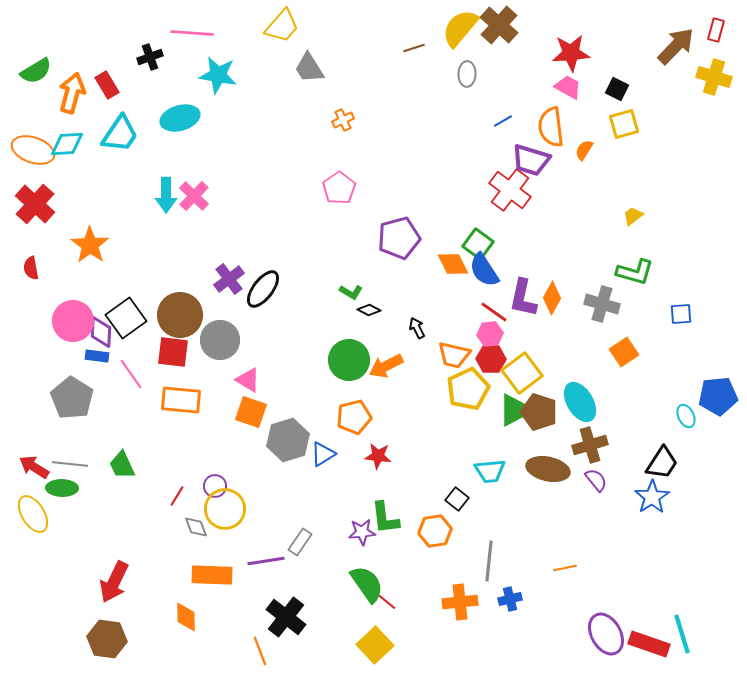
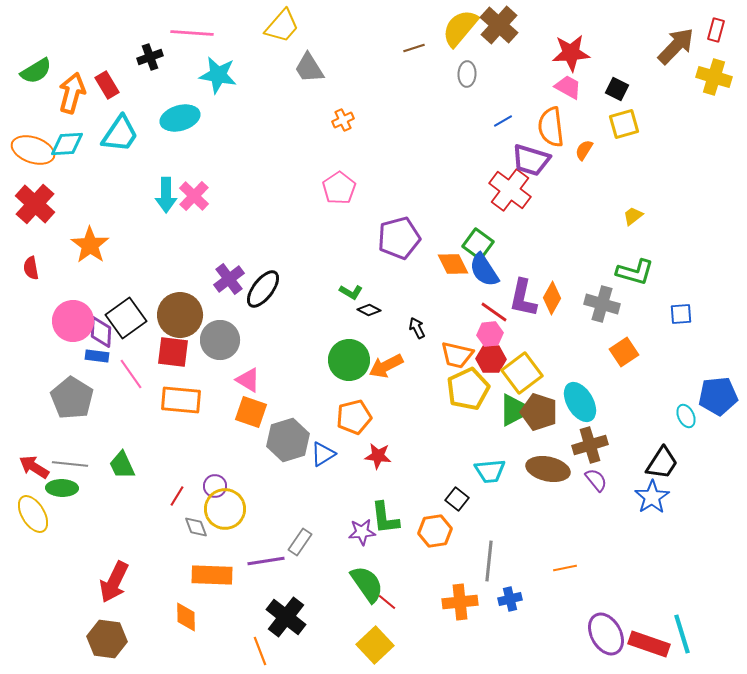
orange trapezoid at (454, 355): moved 3 px right
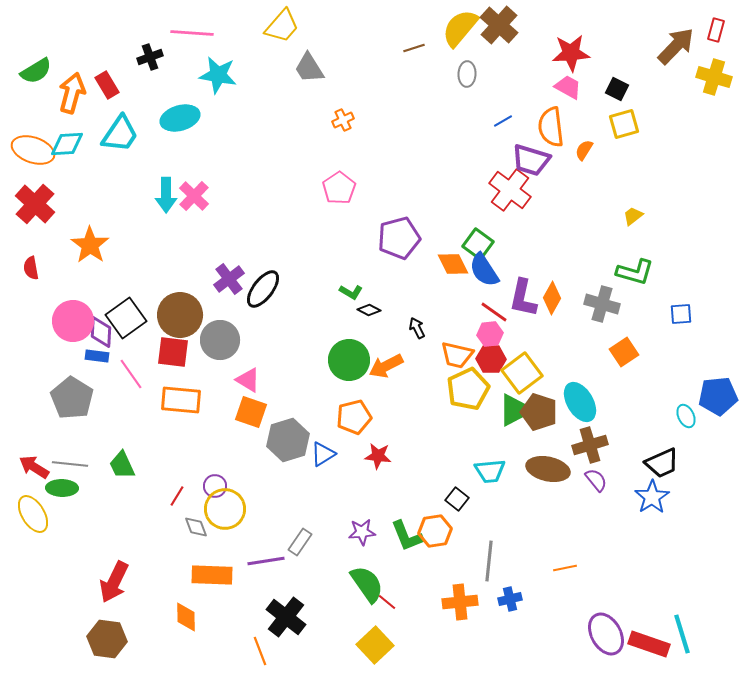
black trapezoid at (662, 463): rotated 33 degrees clockwise
green L-shape at (385, 518): moved 22 px right, 18 px down; rotated 15 degrees counterclockwise
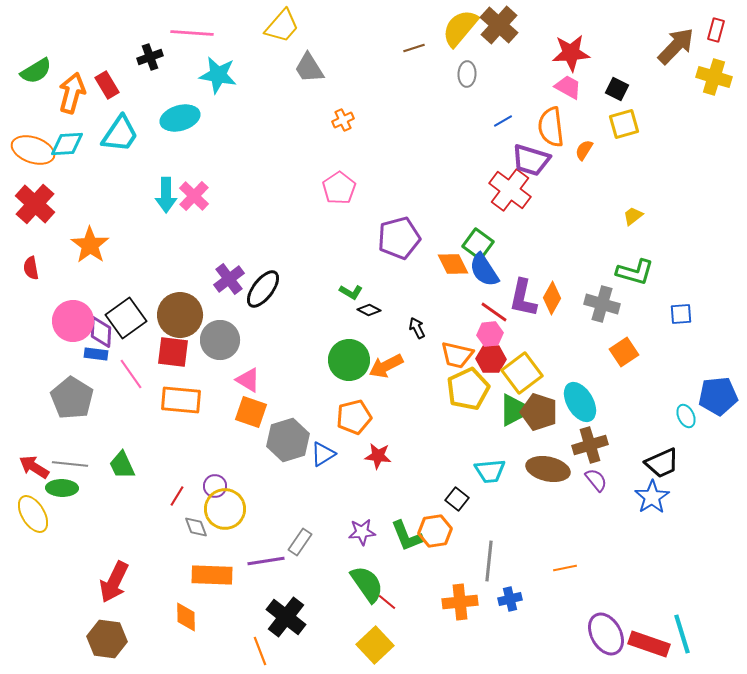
blue rectangle at (97, 356): moved 1 px left, 2 px up
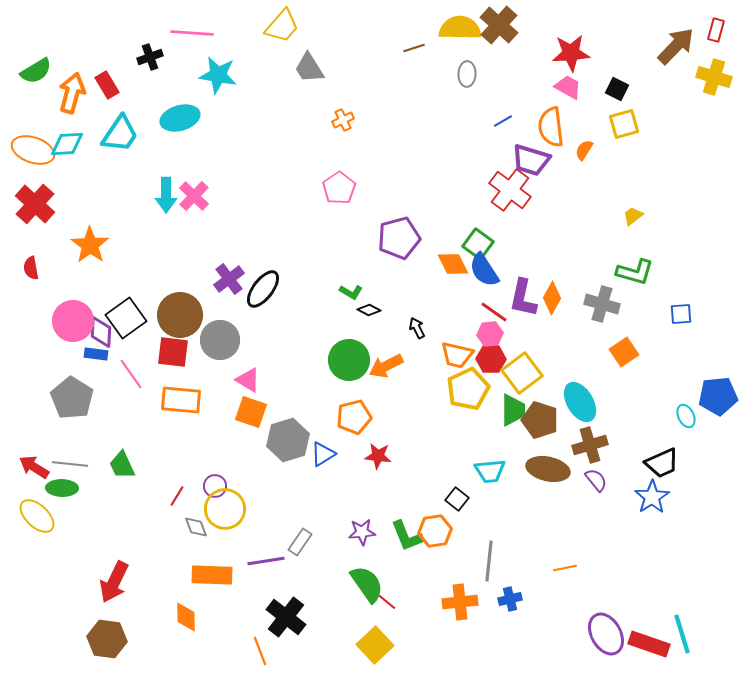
yellow semicircle at (460, 28): rotated 51 degrees clockwise
brown pentagon at (539, 412): moved 1 px right, 8 px down
yellow ellipse at (33, 514): moved 4 px right, 2 px down; rotated 15 degrees counterclockwise
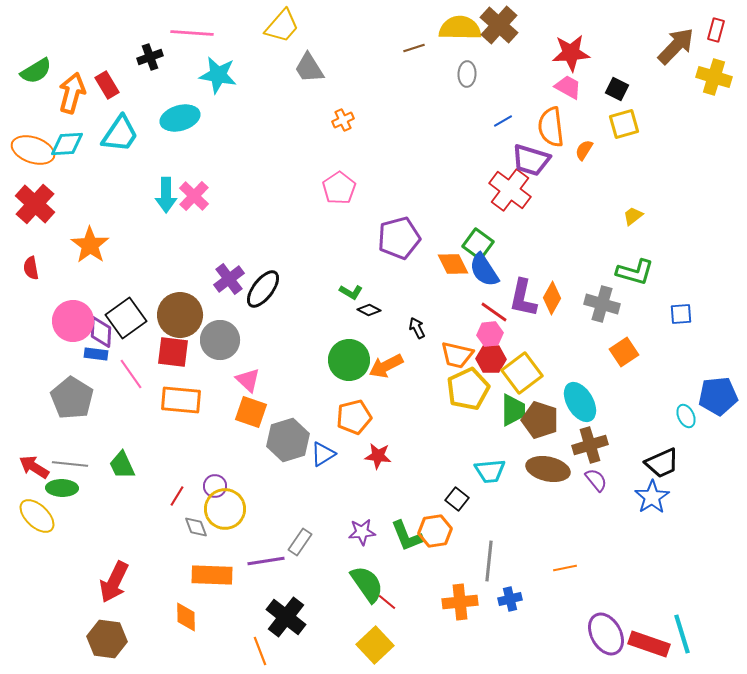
pink triangle at (248, 380): rotated 12 degrees clockwise
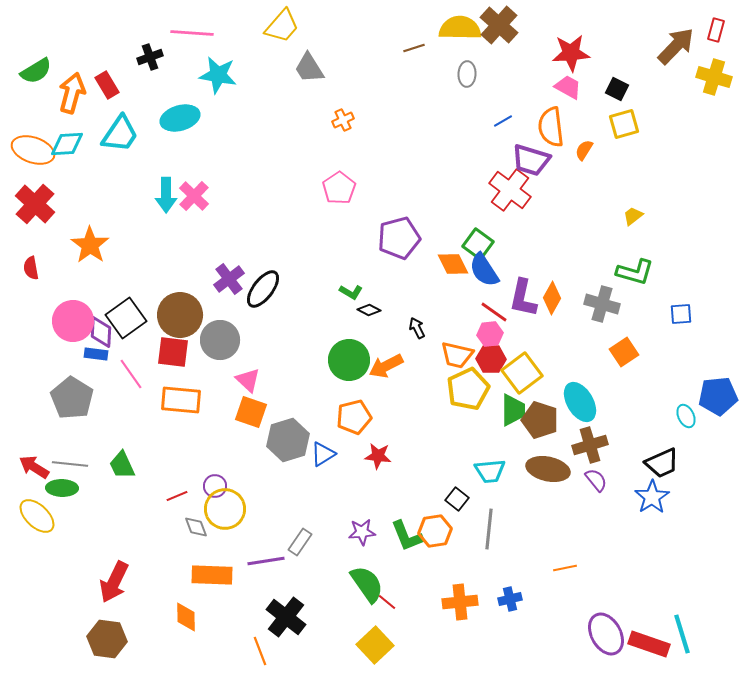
red line at (177, 496): rotated 35 degrees clockwise
gray line at (489, 561): moved 32 px up
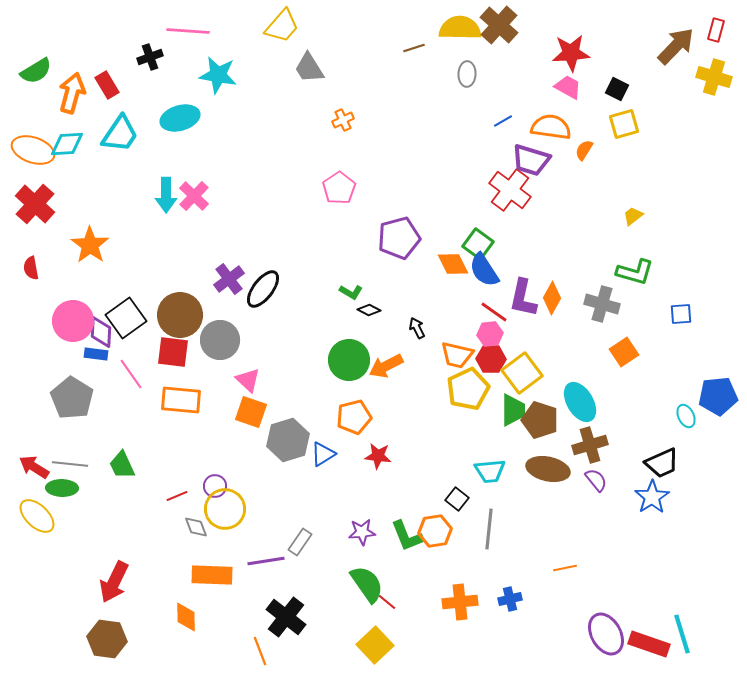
pink line at (192, 33): moved 4 px left, 2 px up
orange semicircle at (551, 127): rotated 105 degrees clockwise
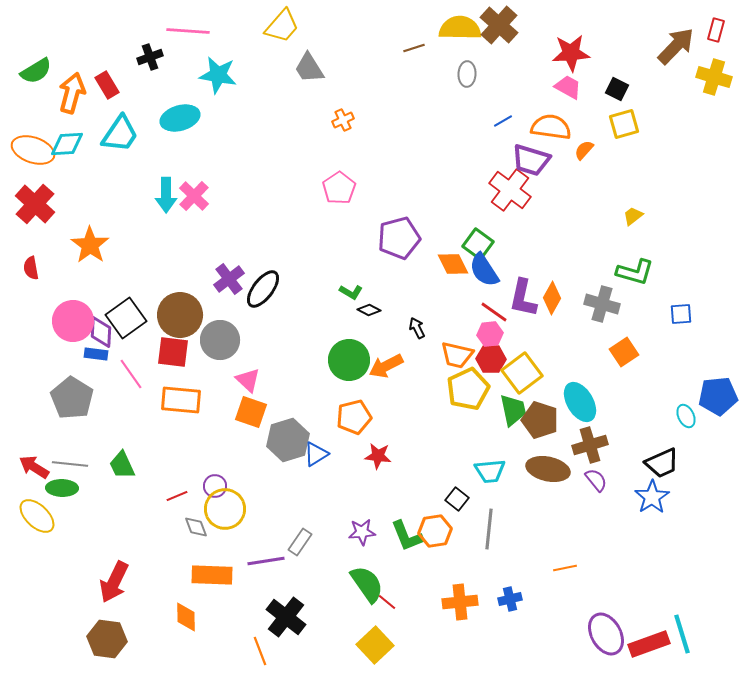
orange semicircle at (584, 150): rotated 10 degrees clockwise
green trapezoid at (513, 410): rotated 12 degrees counterclockwise
blue triangle at (323, 454): moved 7 px left
red rectangle at (649, 644): rotated 39 degrees counterclockwise
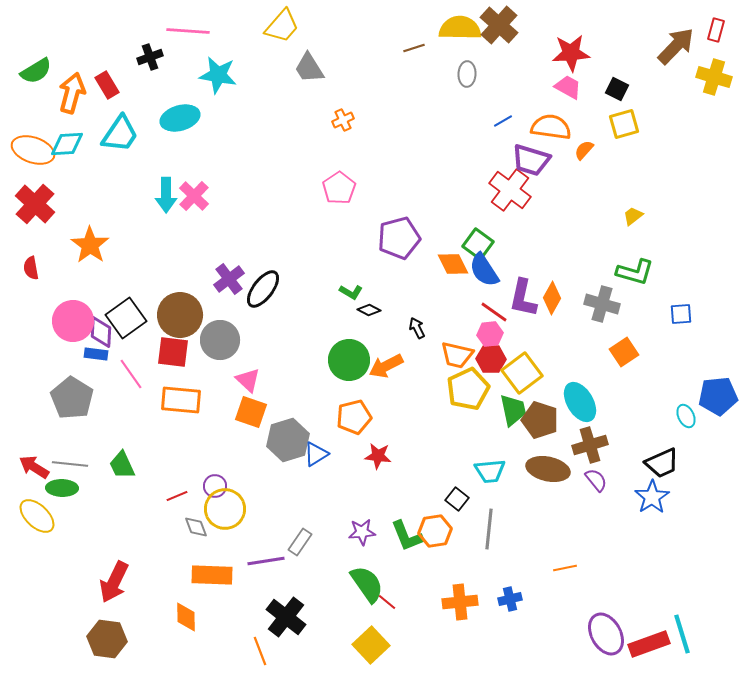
yellow square at (375, 645): moved 4 px left
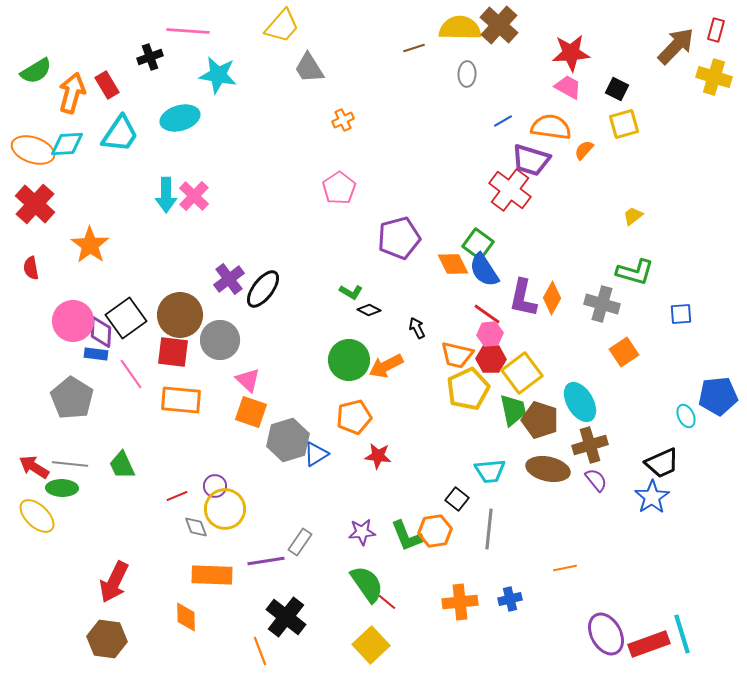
red line at (494, 312): moved 7 px left, 2 px down
